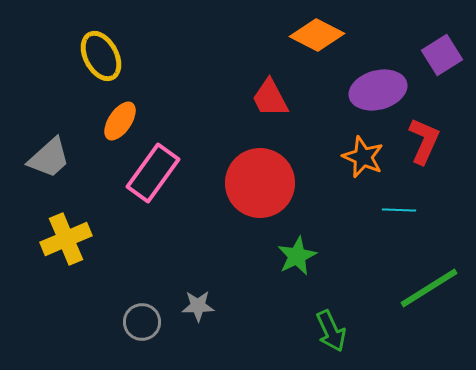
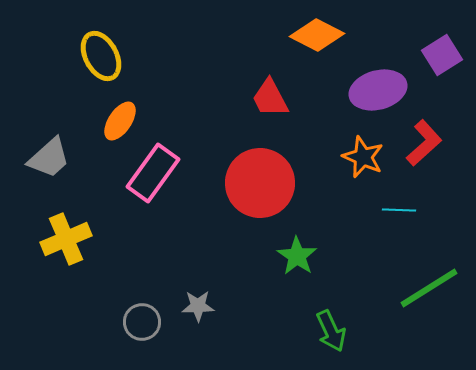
red L-shape: moved 2 px down; rotated 24 degrees clockwise
green star: rotated 12 degrees counterclockwise
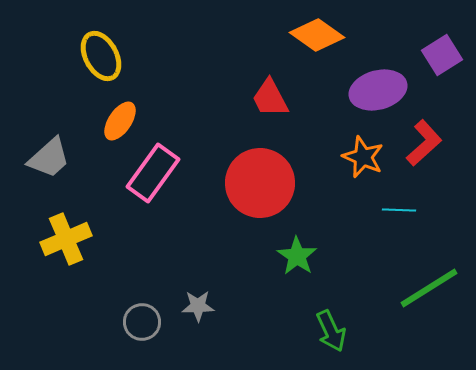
orange diamond: rotated 8 degrees clockwise
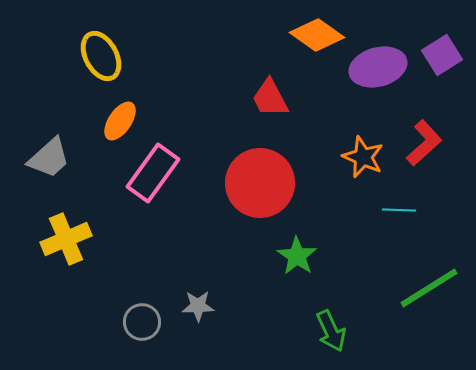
purple ellipse: moved 23 px up
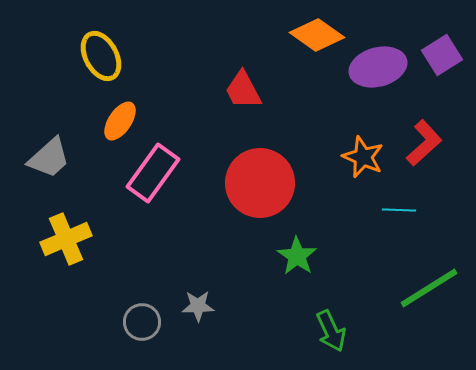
red trapezoid: moved 27 px left, 8 px up
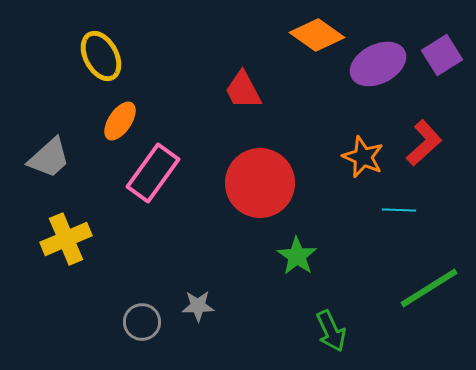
purple ellipse: moved 3 px up; rotated 12 degrees counterclockwise
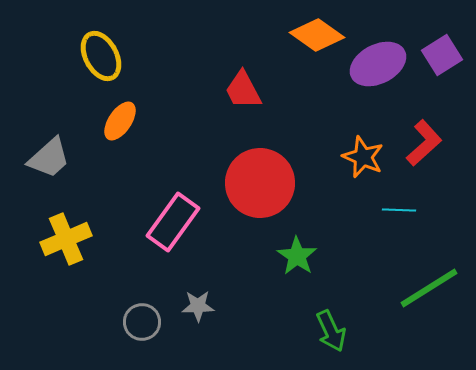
pink rectangle: moved 20 px right, 49 px down
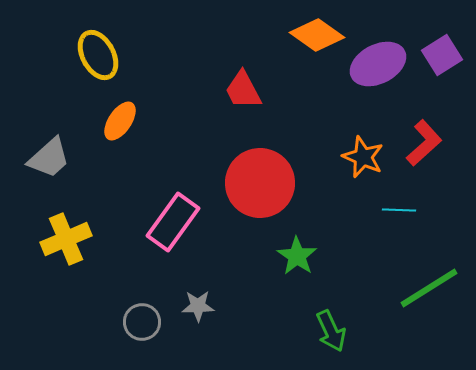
yellow ellipse: moved 3 px left, 1 px up
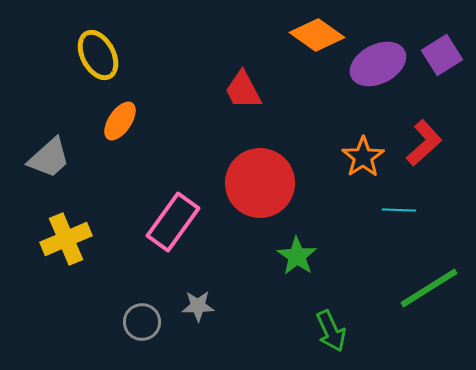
orange star: rotated 15 degrees clockwise
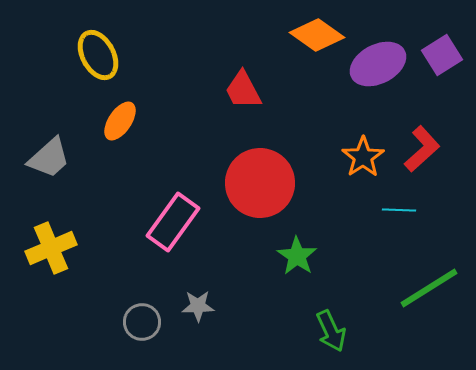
red L-shape: moved 2 px left, 6 px down
yellow cross: moved 15 px left, 9 px down
